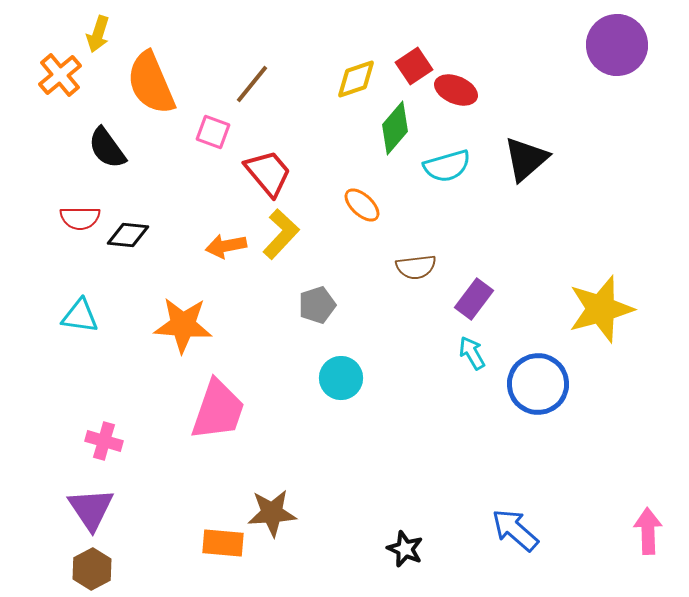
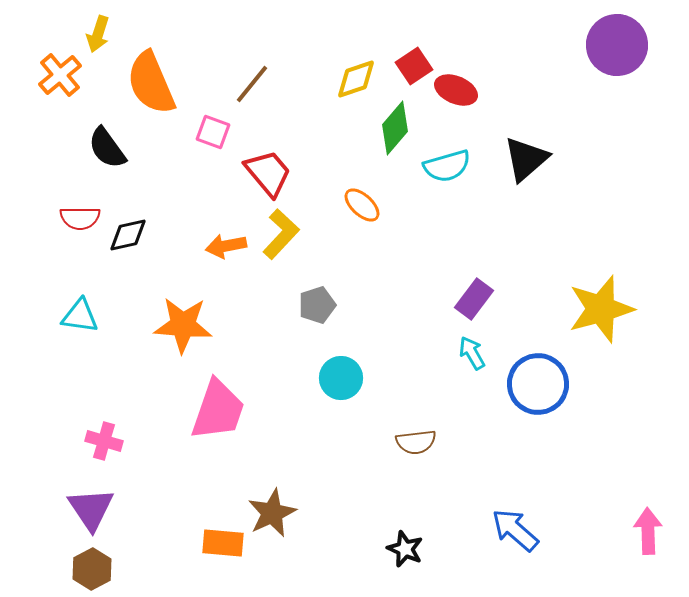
black diamond: rotated 18 degrees counterclockwise
brown semicircle: moved 175 px down
brown star: rotated 21 degrees counterclockwise
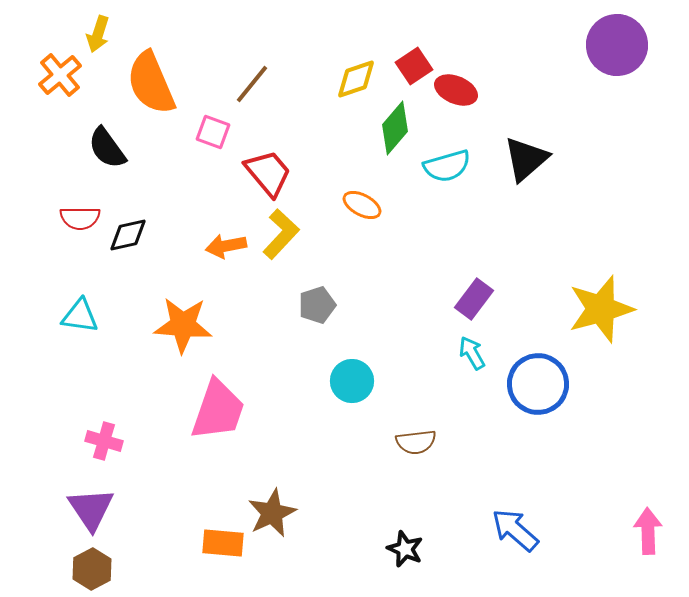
orange ellipse: rotated 15 degrees counterclockwise
cyan circle: moved 11 px right, 3 px down
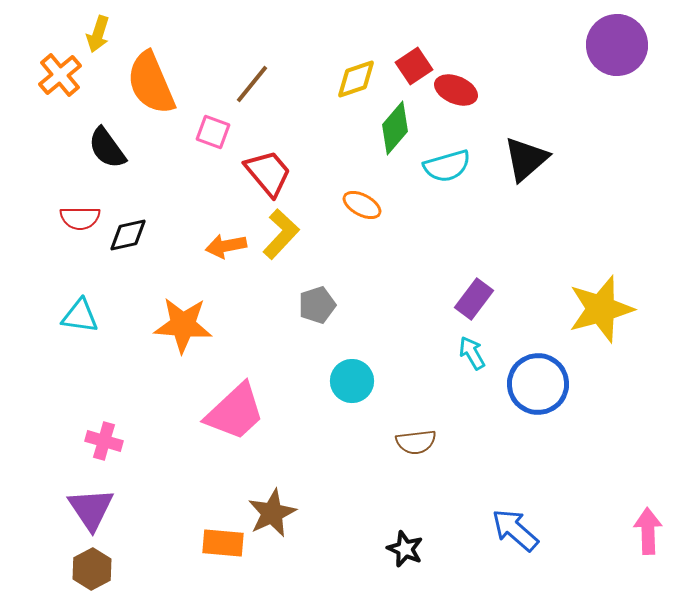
pink trapezoid: moved 17 px right, 2 px down; rotated 28 degrees clockwise
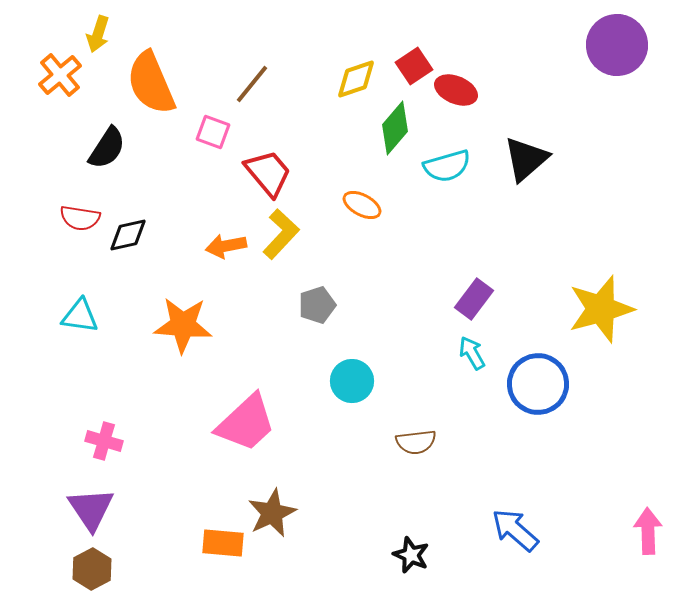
black semicircle: rotated 111 degrees counterclockwise
red semicircle: rotated 9 degrees clockwise
pink trapezoid: moved 11 px right, 11 px down
black star: moved 6 px right, 6 px down
